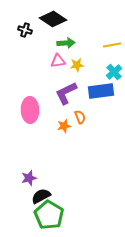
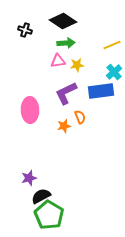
black diamond: moved 10 px right, 2 px down
yellow line: rotated 12 degrees counterclockwise
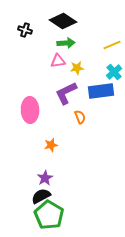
yellow star: moved 3 px down
orange star: moved 13 px left, 19 px down
purple star: moved 16 px right; rotated 14 degrees counterclockwise
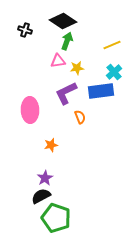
green arrow: moved 1 px right, 2 px up; rotated 66 degrees counterclockwise
green pentagon: moved 7 px right, 3 px down; rotated 12 degrees counterclockwise
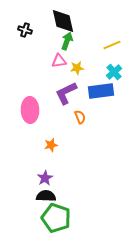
black diamond: rotated 44 degrees clockwise
pink triangle: moved 1 px right
black semicircle: moved 5 px right; rotated 30 degrees clockwise
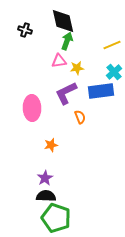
pink ellipse: moved 2 px right, 2 px up
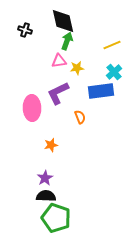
purple L-shape: moved 8 px left
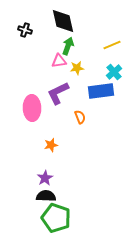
green arrow: moved 1 px right, 5 px down
